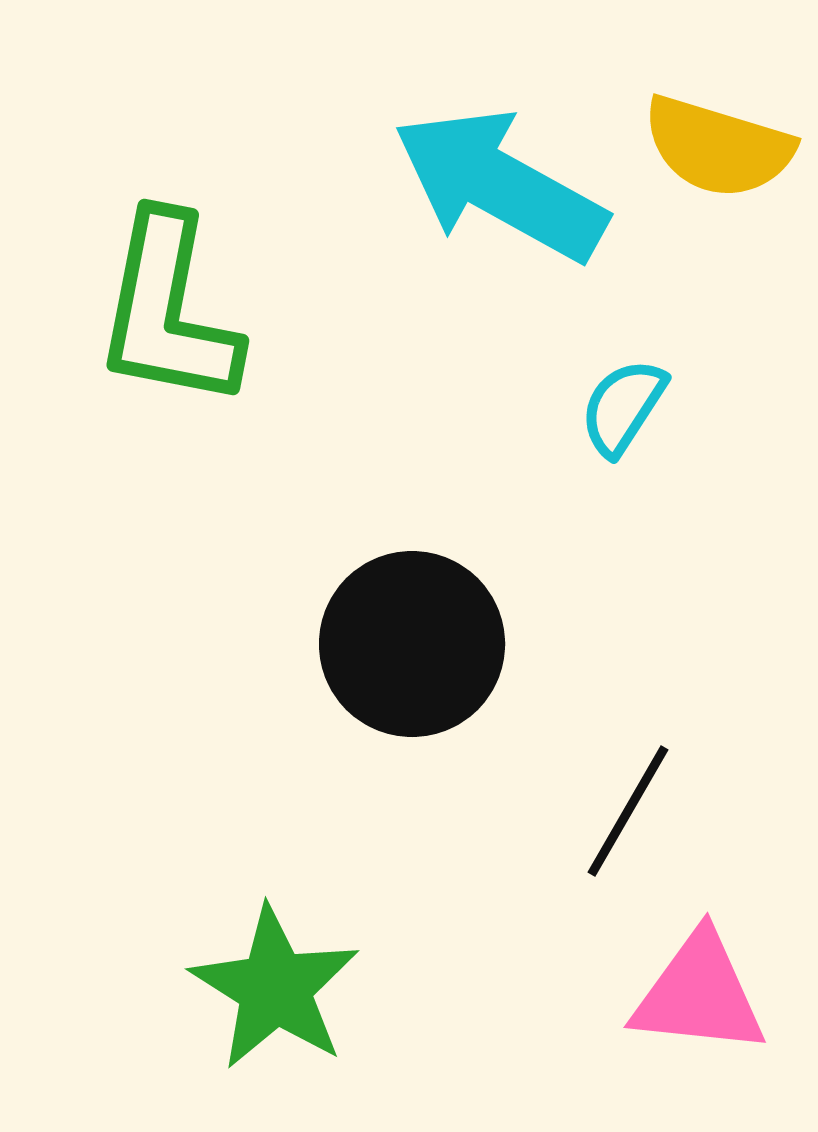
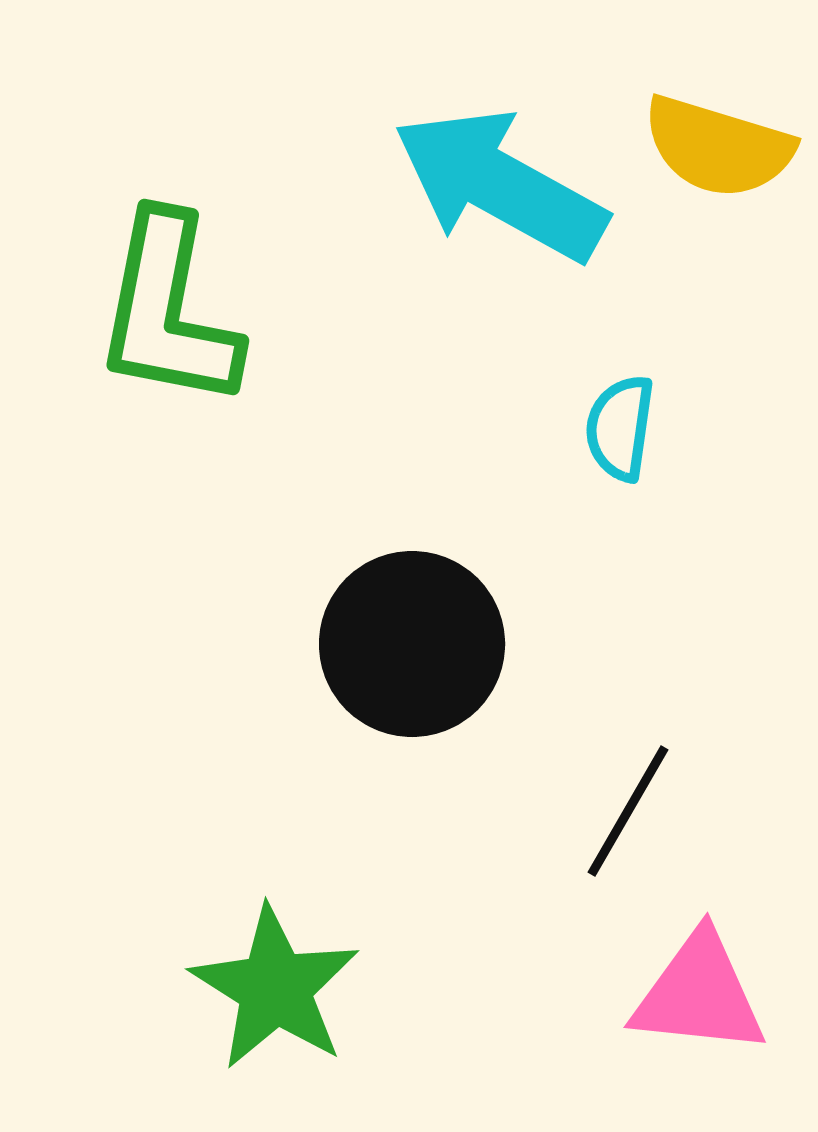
cyan semicircle: moved 3 px left, 21 px down; rotated 25 degrees counterclockwise
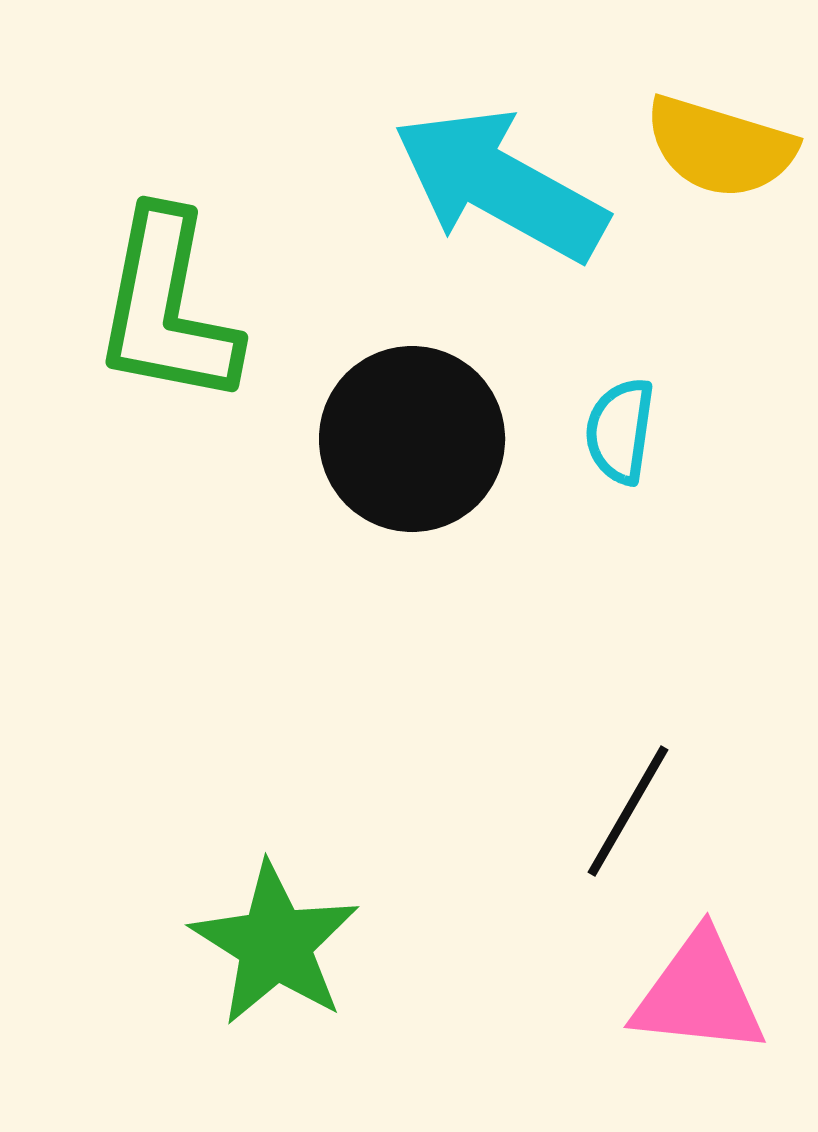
yellow semicircle: moved 2 px right
green L-shape: moved 1 px left, 3 px up
cyan semicircle: moved 3 px down
black circle: moved 205 px up
green star: moved 44 px up
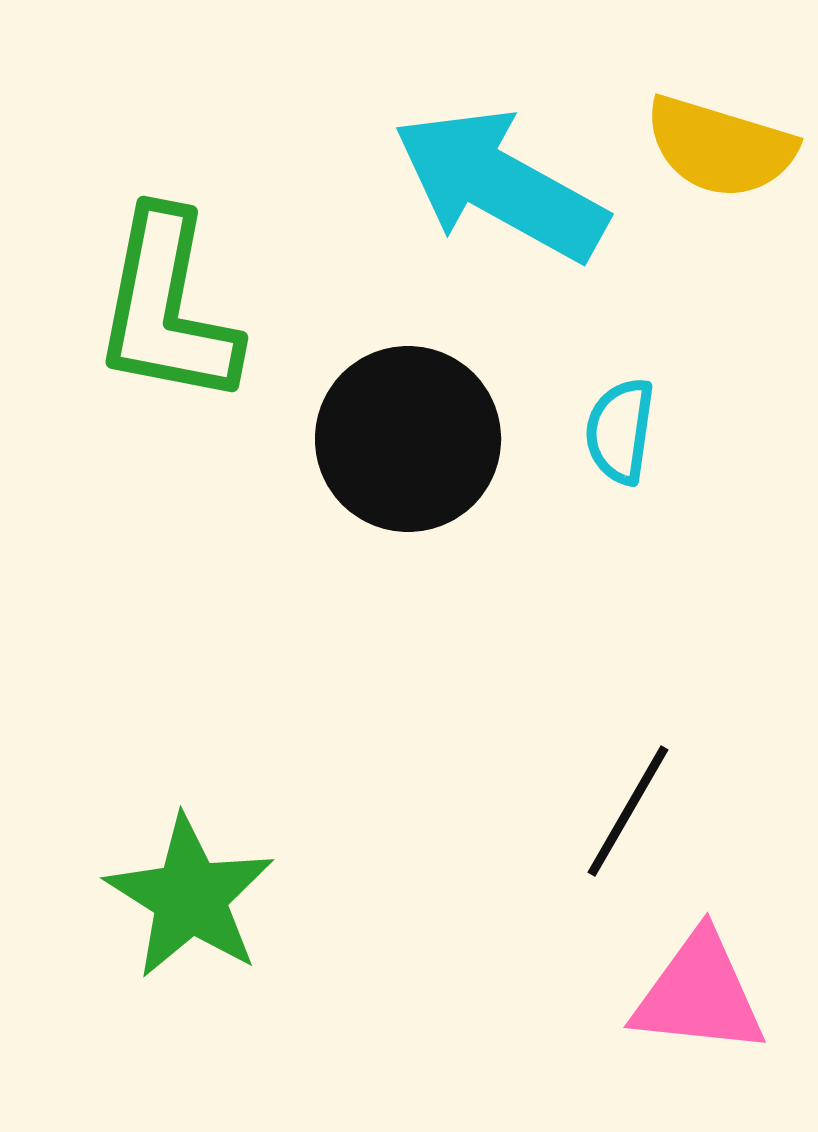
black circle: moved 4 px left
green star: moved 85 px left, 47 px up
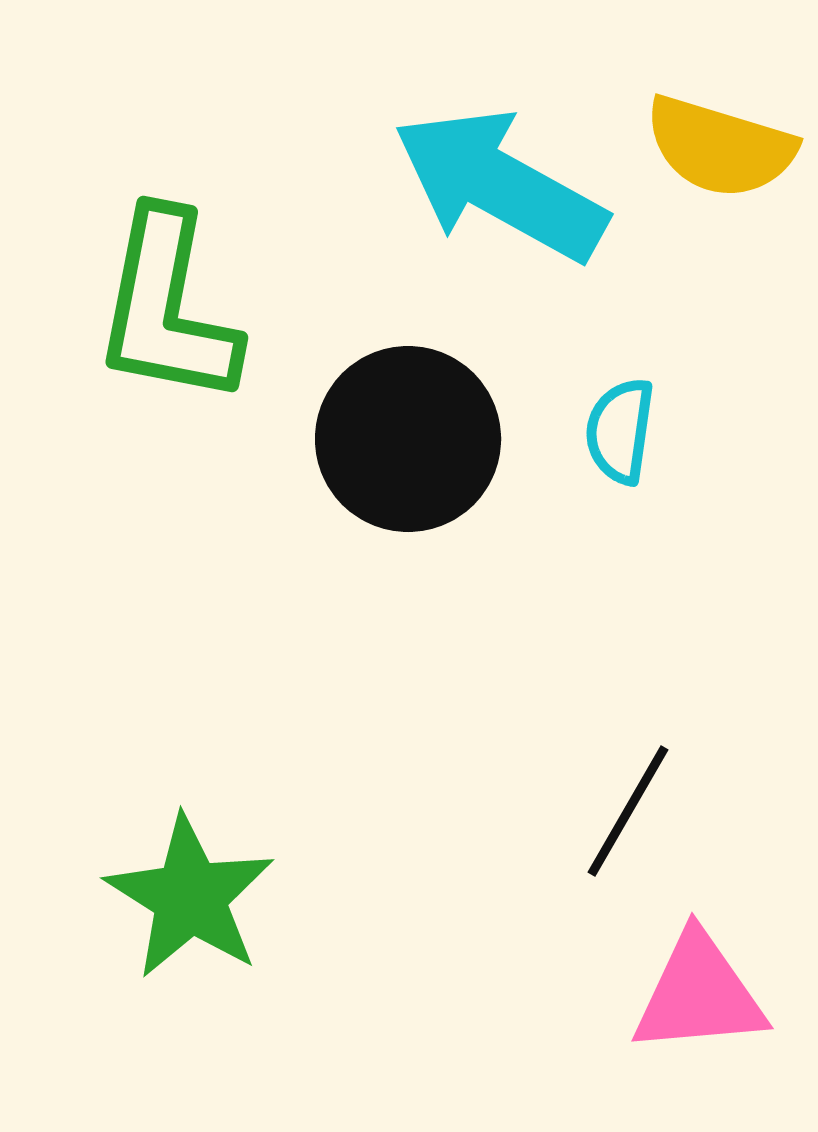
pink triangle: rotated 11 degrees counterclockwise
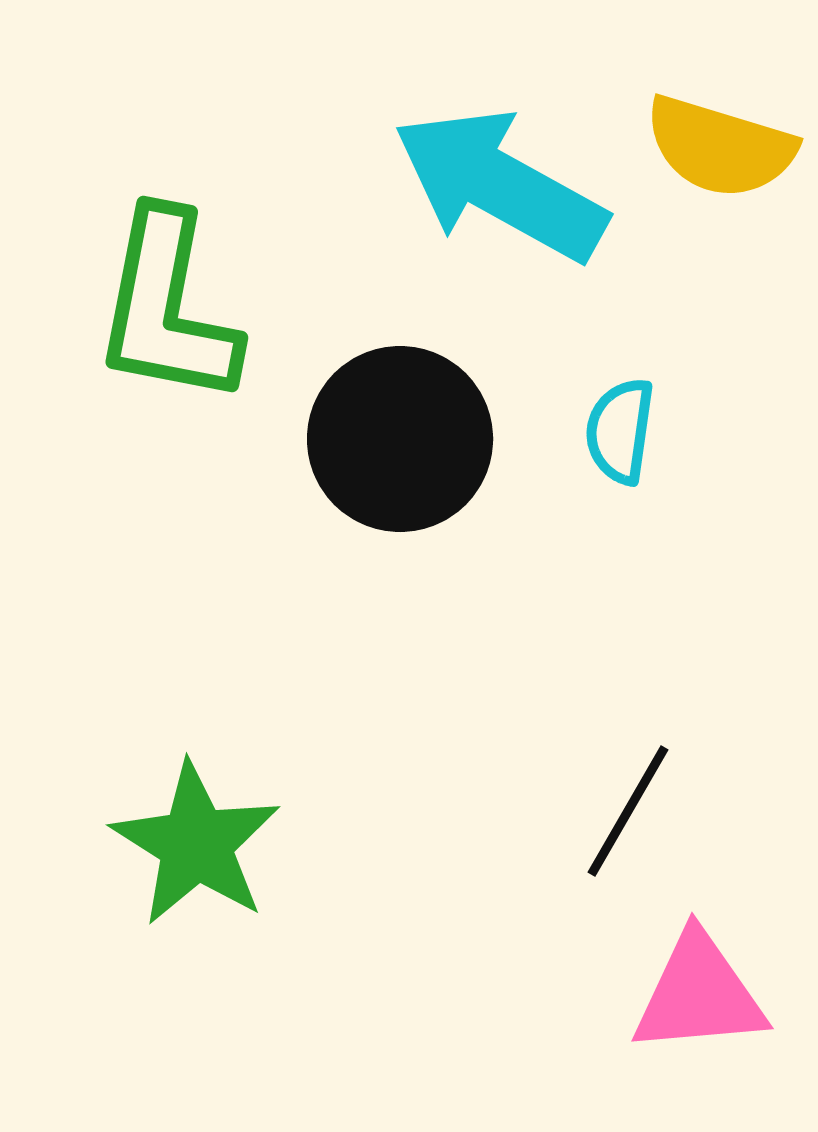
black circle: moved 8 px left
green star: moved 6 px right, 53 px up
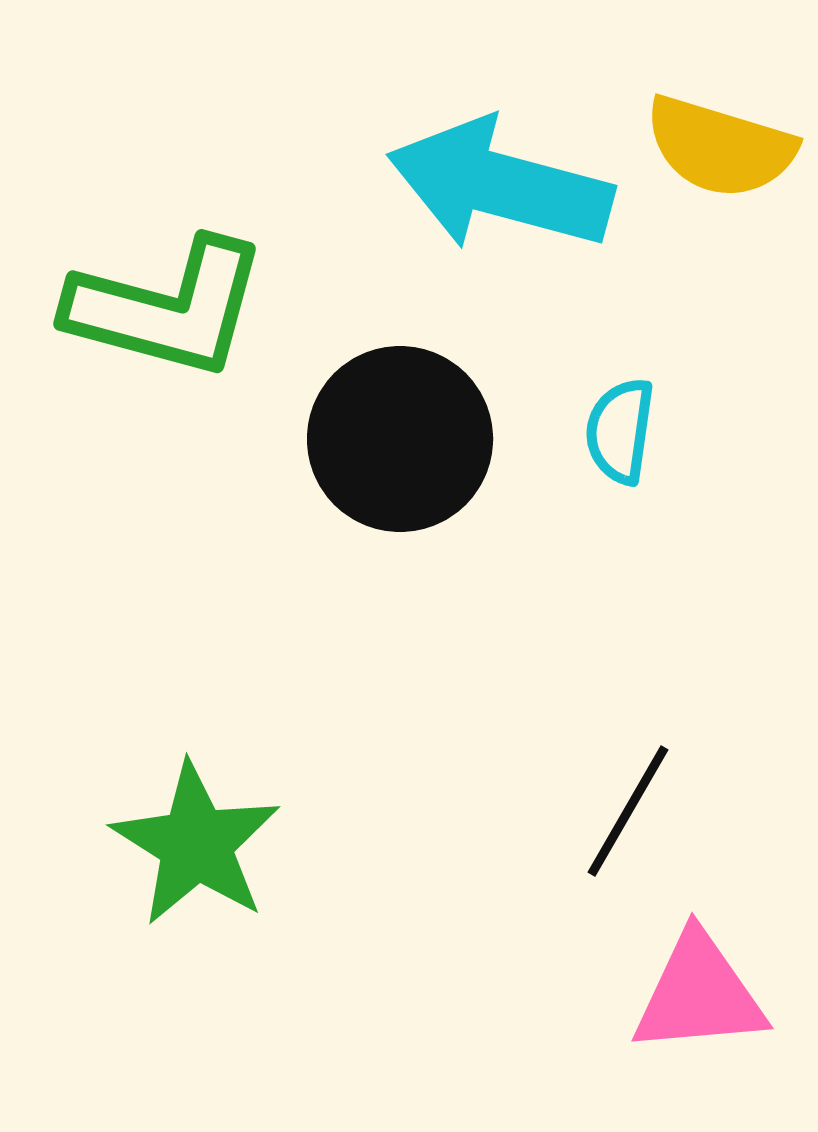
cyan arrow: rotated 14 degrees counterclockwise
green L-shape: rotated 86 degrees counterclockwise
